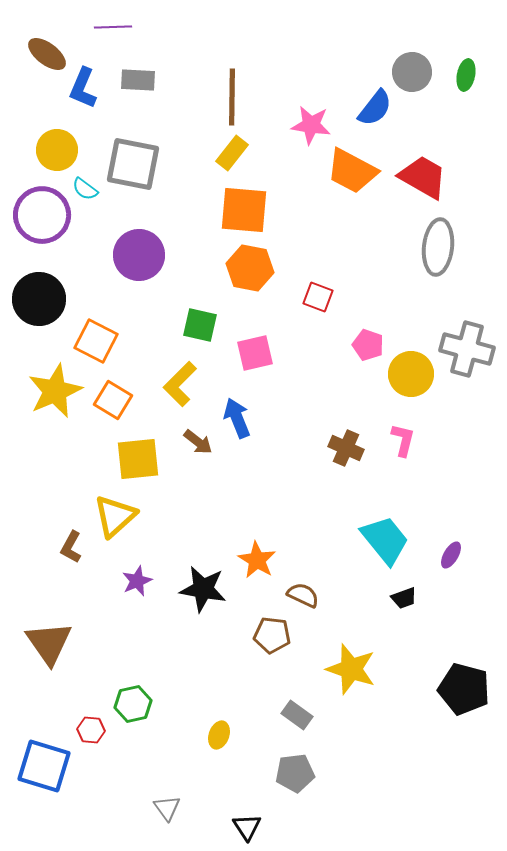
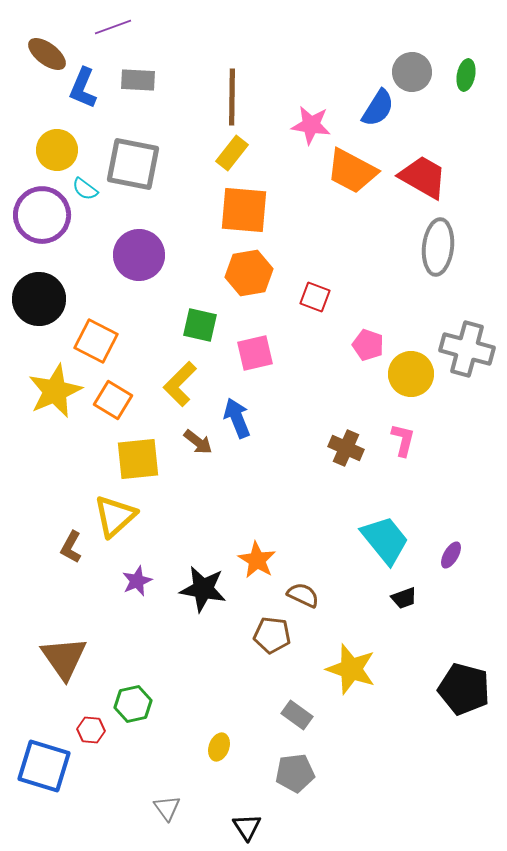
purple line at (113, 27): rotated 18 degrees counterclockwise
blue semicircle at (375, 108): moved 3 px right; rotated 6 degrees counterclockwise
orange hexagon at (250, 268): moved 1 px left, 5 px down; rotated 21 degrees counterclockwise
red square at (318, 297): moved 3 px left
brown triangle at (49, 643): moved 15 px right, 15 px down
yellow ellipse at (219, 735): moved 12 px down
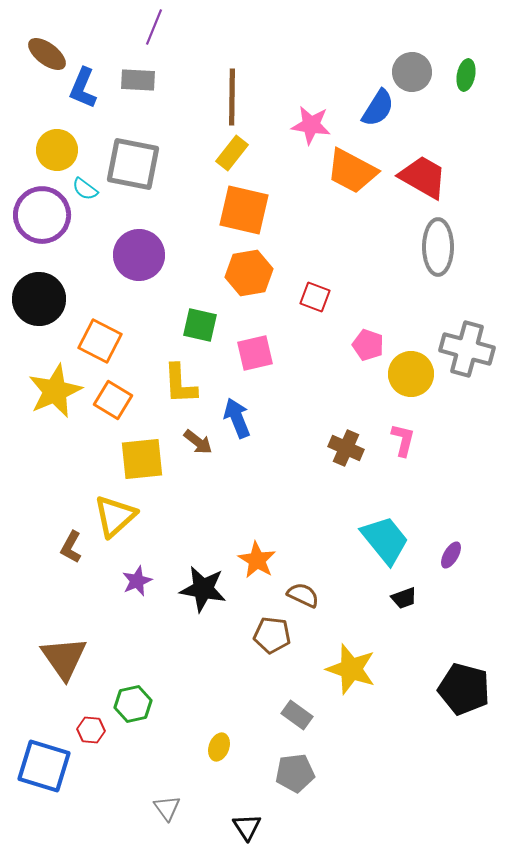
purple line at (113, 27): moved 41 px right; rotated 48 degrees counterclockwise
orange square at (244, 210): rotated 8 degrees clockwise
gray ellipse at (438, 247): rotated 6 degrees counterclockwise
orange square at (96, 341): moved 4 px right
yellow L-shape at (180, 384): rotated 48 degrees counterclockwise
yellow square at (138, 459): moved 4 px right
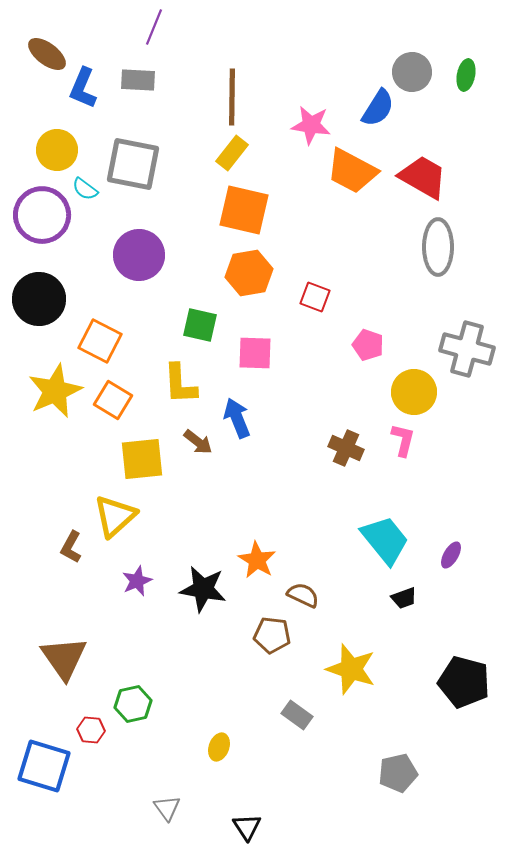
pink square at (255, 353): rotated 15 degrees clockwise
yellow circle at (411, 374): moved 3 px right, 18 px down
black pentagon at (464, 689): moved 7 px up
gray pentagon at (295, 773): moved 103 px right; rotated 6 degrees counterclockwise
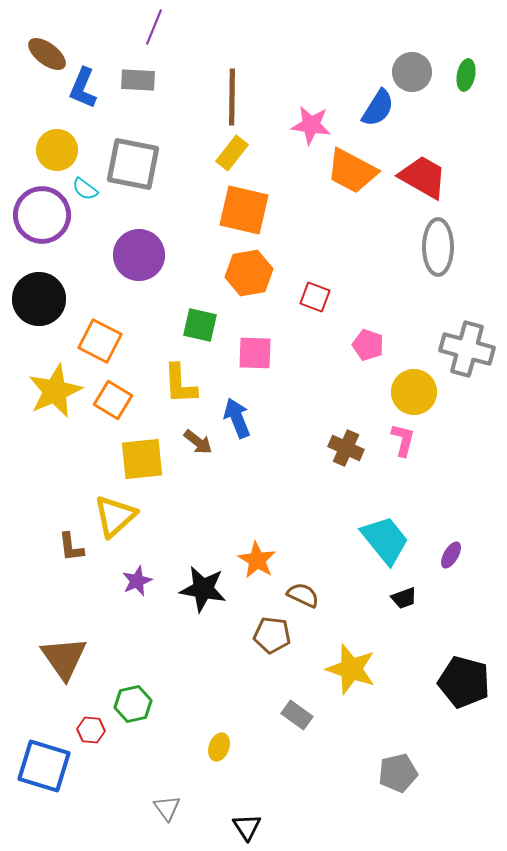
brown L-shape at (71, 547): rotated 36 degrees counterclockwise
